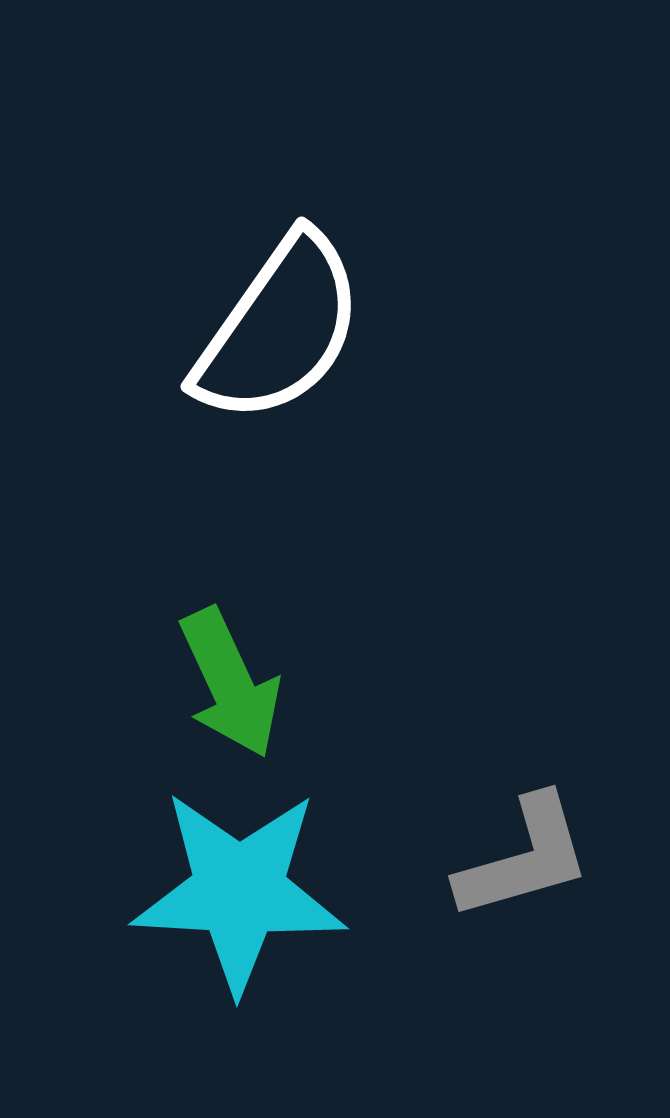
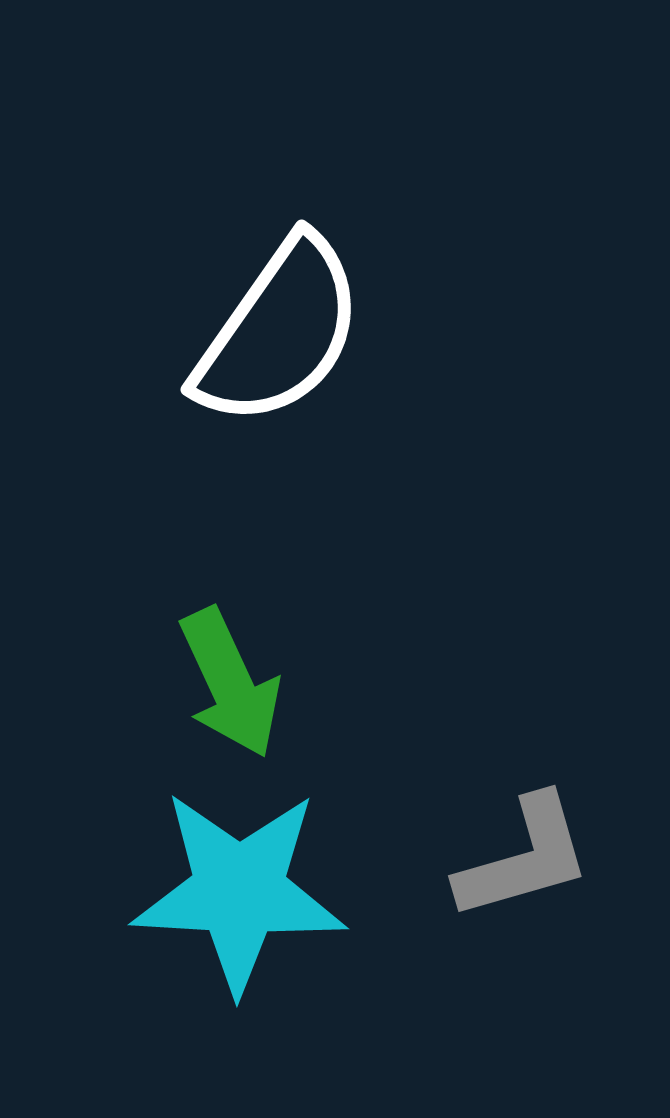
white semicircle: moved 3 px down
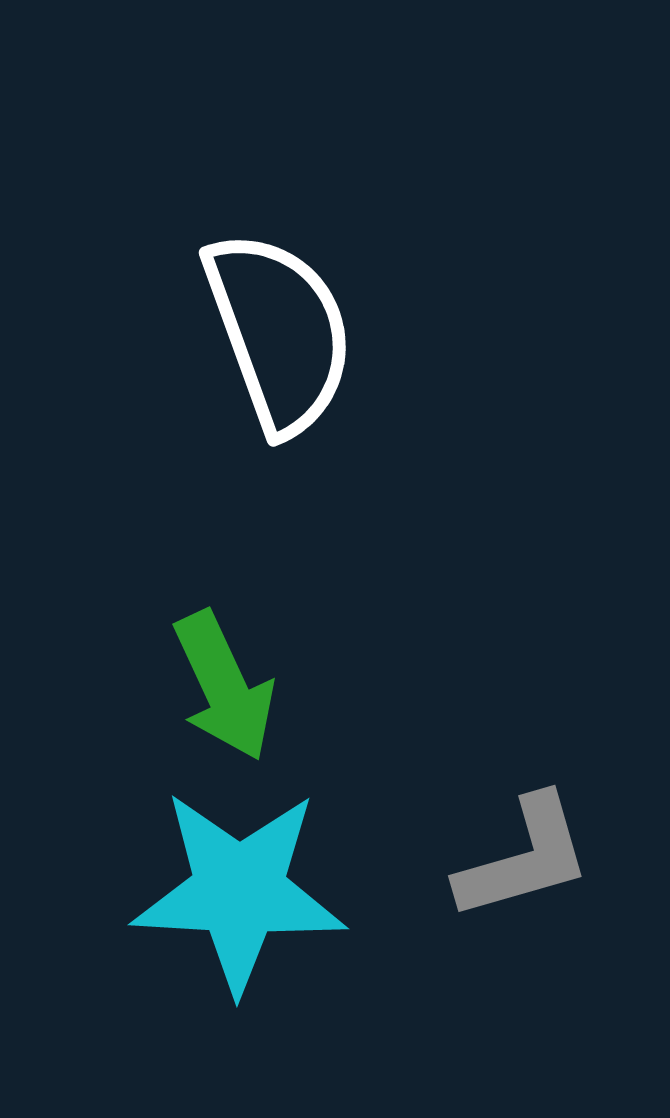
white semicircle: rotated 55 degrees counterclockwise
green arrow: moved 6 px left, 3 px down
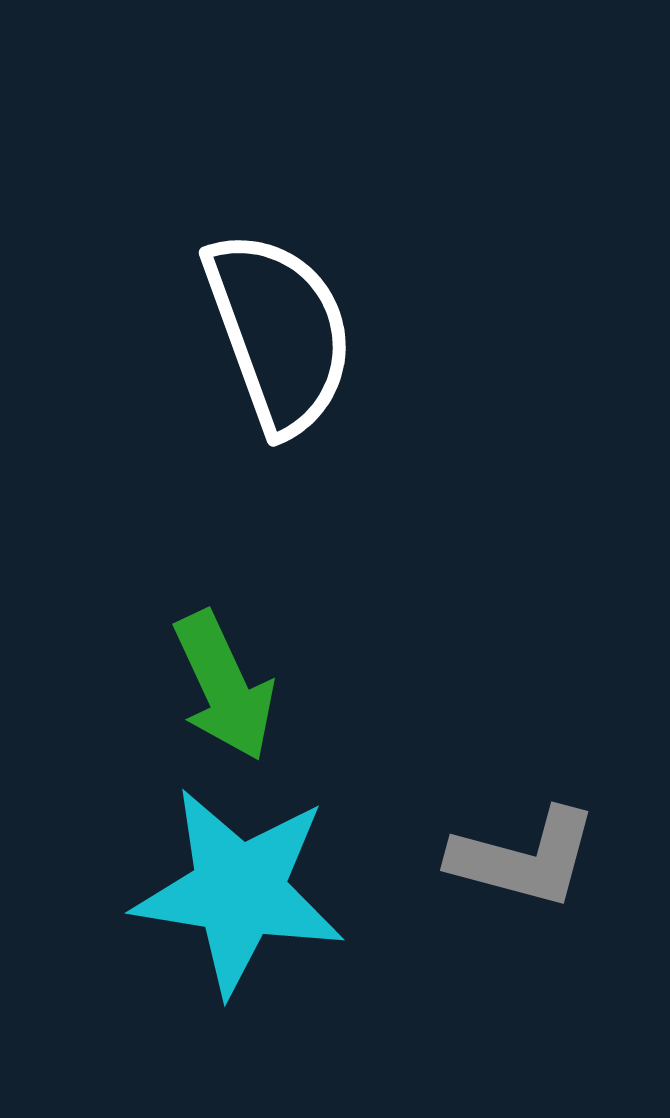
gray L-shape: rotated 31 degrees clockwise
cyan star: rotated 6 degrees clockwise
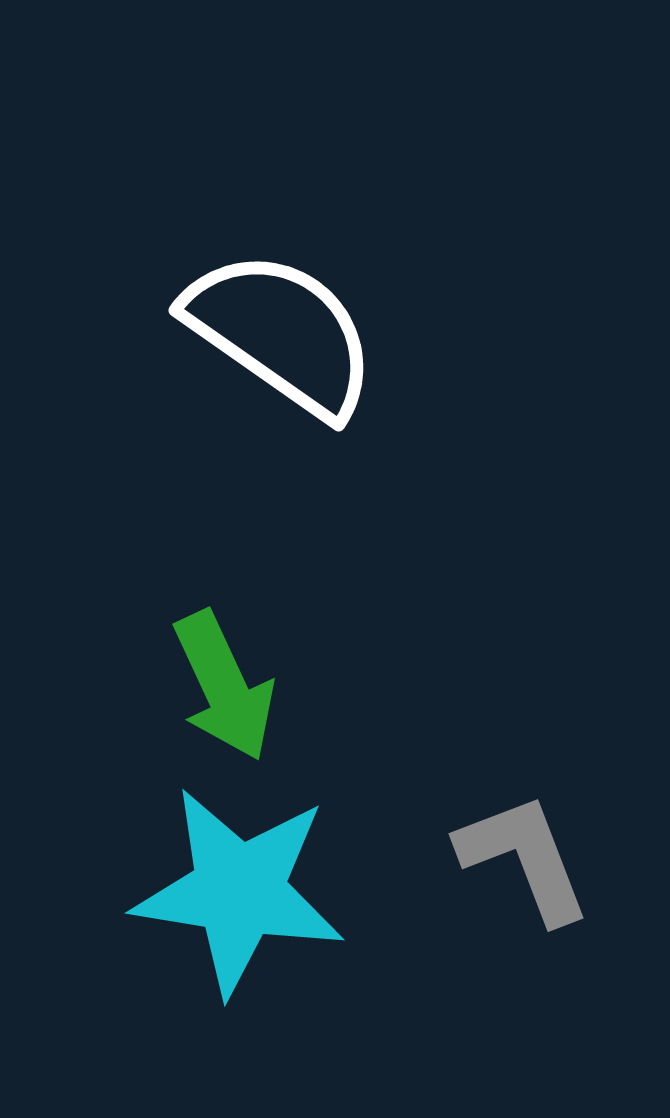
white semicircle: moved 2 px right, 1 px down; rotated 35 degrees counterclockwise
gray L-shape: rotated 126 degrees counterclockwise
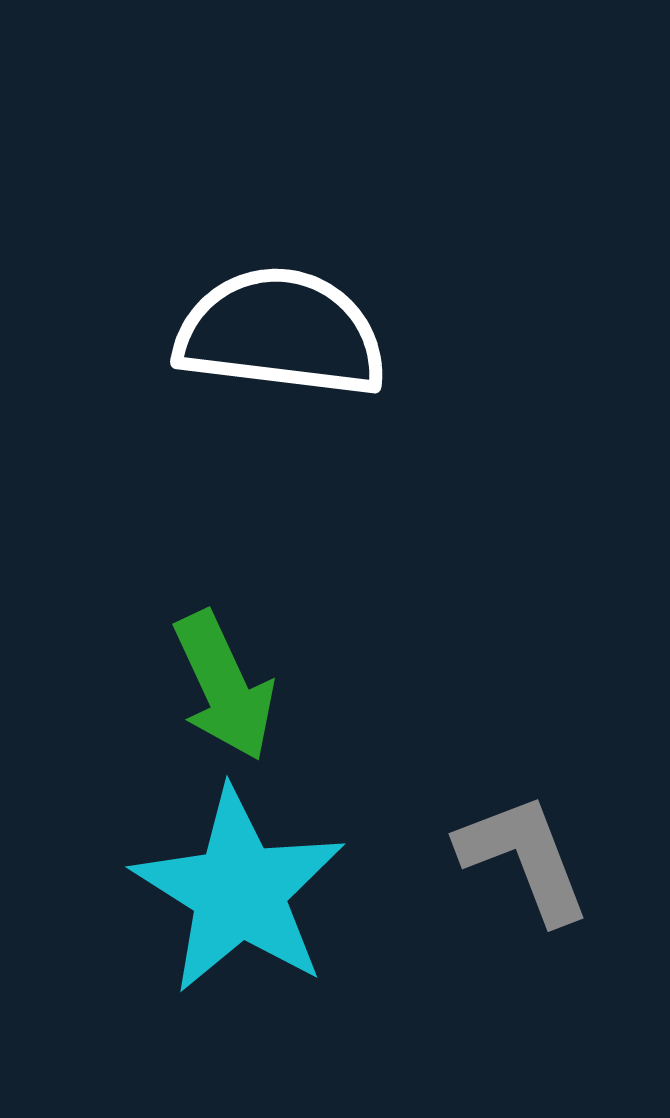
white semicircle: rotated 28 degrees counterclockwise
cyan star: rotated 23 degrees clockwise
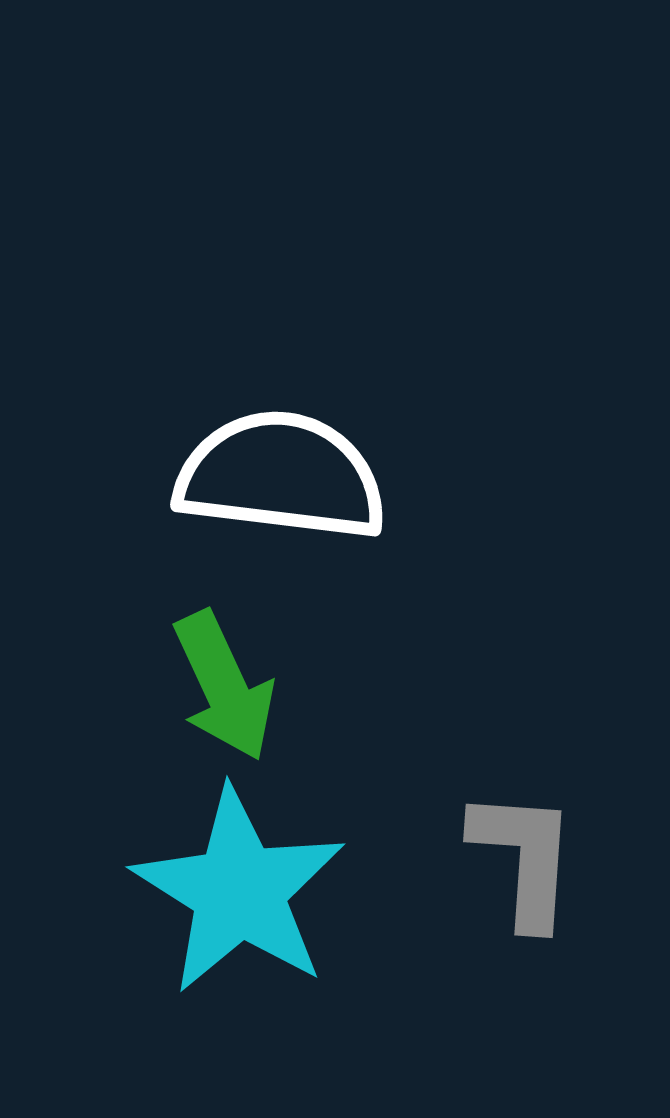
white semicircle: moved 143 px down
gray L-shape: rotated 25 degrees clockwise
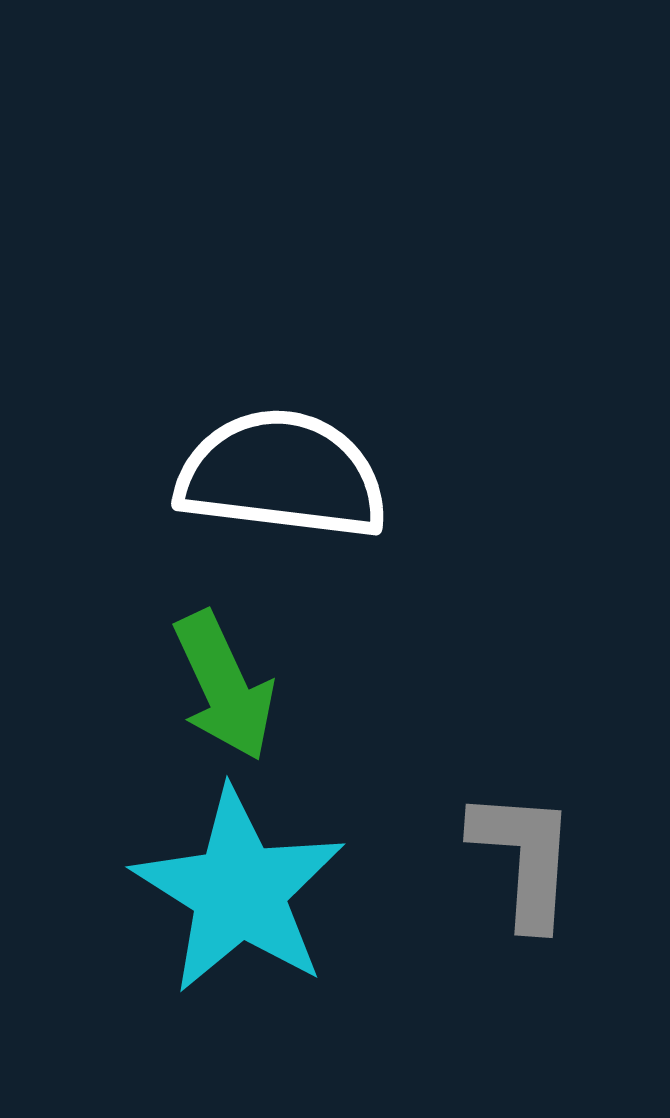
white semicircle: moved 1 px right, 1 px up
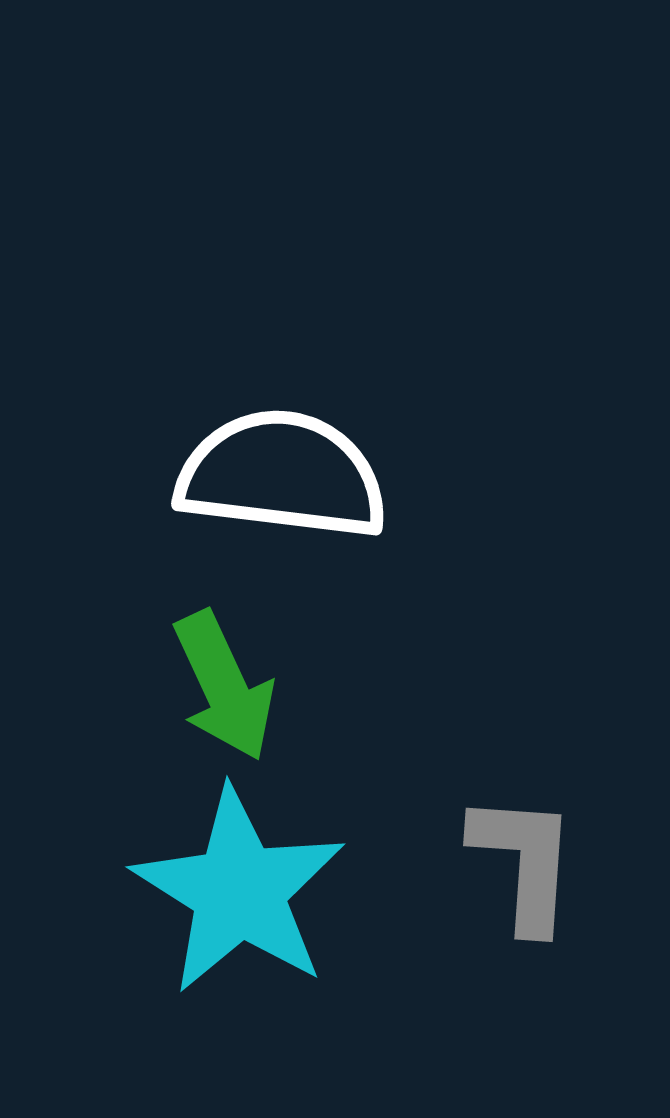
gray L-shape: moved 4 px down
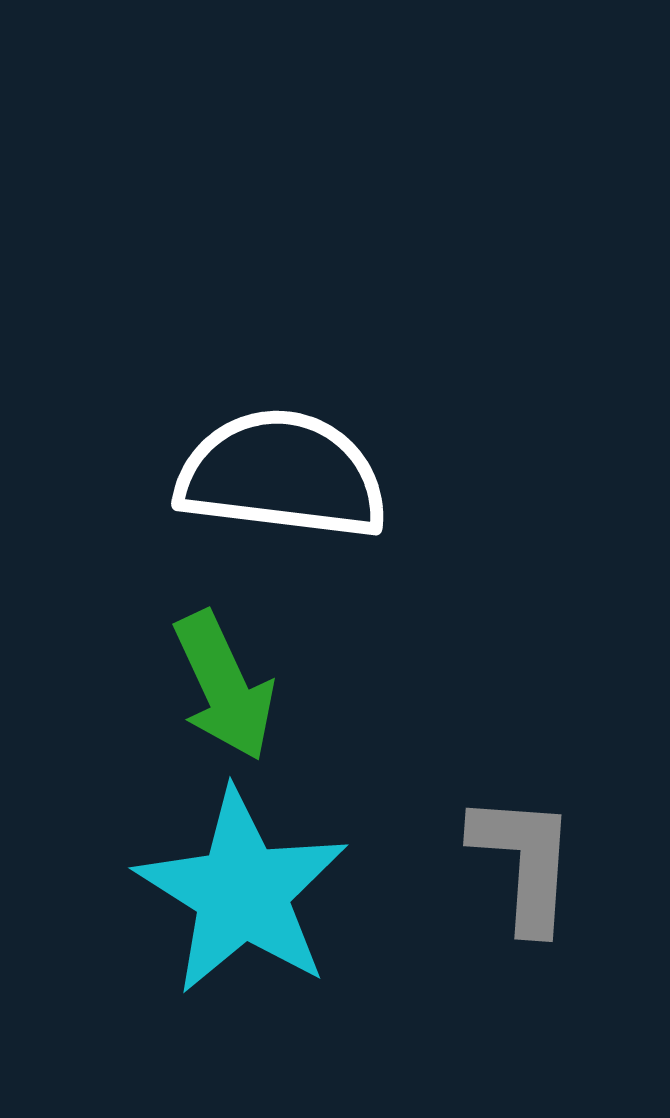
cyan star: moved 3 px right, 1 px down
